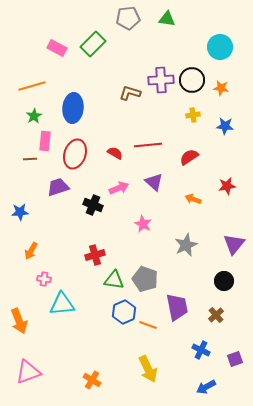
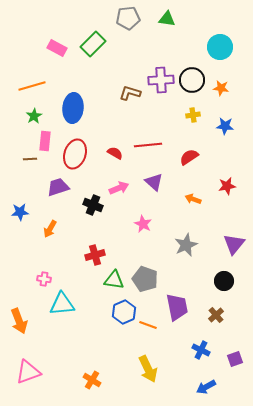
orange arrow at (31, 251): moved 19 px right, 22 px up
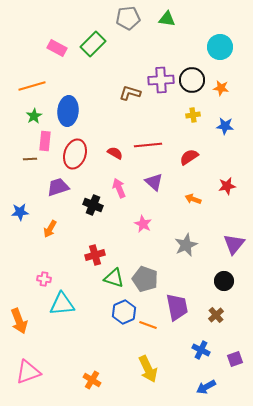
blue ellipse at (73, 108): moved 5 px left, 3 px down
pink arrow at (119, 188): rotated 90 degrees counterclockwise
green triangle at (114, 280): moved 2 px up; rotated 10 degrees clockwise
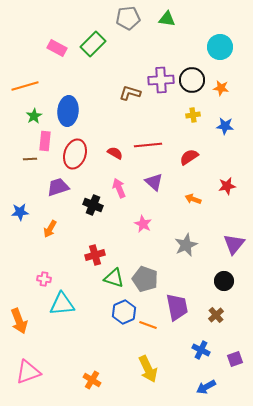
orange line at (32, 86): moved 7 px left
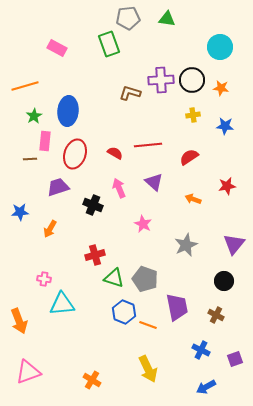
green rectangle at (93, 44): moved 16 px right; rotated 65 degrees counterclockwise
blue hexagon at (124, 312): rotated 15 degrees counterclockwise
brown cross at (216, 315): rotated 21 degrees counterclockwise
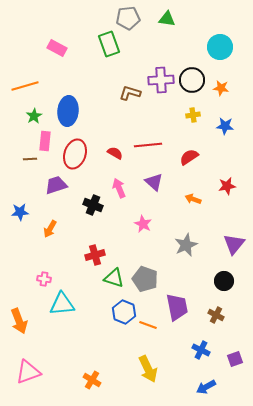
purple trapezoid at (58, 187): moved 2 px left, 2 px up
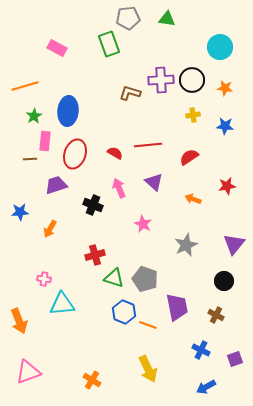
orange star at (221, 88): moved 4 px right
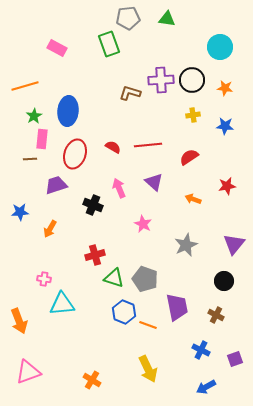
pink rectangle at (45, 141): moved 3 px left, 2 px up
red semicircle at (115, 153): moved 2 px left, 6 px up
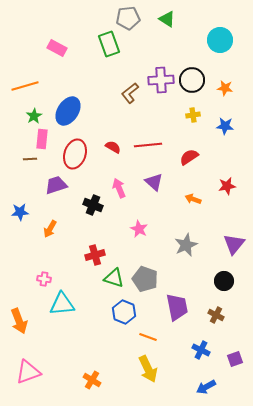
green triangle at (167, 19): rotated 24 degrees clockwise
cyan circle at (220, 47): moved 7 px up
brown L-shape at (130, 93): rotated 55 degrees counterclockwise
blue ellipse at (68, 111): rotated 28 degrees clockwise
pink star at (143, 224): moved 4 px left, 5 px down
orange line at (148, 325): moved 12 px down
